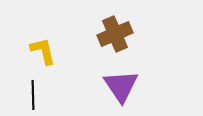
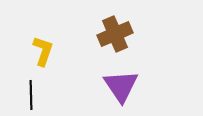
yellow L-shape: rotated 32 degrees clockwise
black line: moved 2 px left
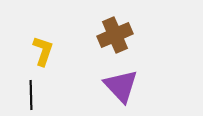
brown cross: moved 1 px down
purple triangle: rotated 9 degrees counterclockwise
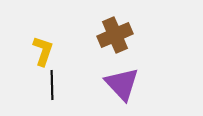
purple triangle: moved 1 px right, 2 px up
black line: moved 21 px right, 10 px up
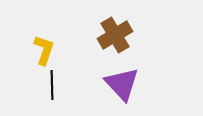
brown cross: rotated 8 degrees counterclockwise
yellow L-shape: moved 1 px right, 1 px up
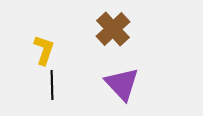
brown cross: moved 2 px left, 6 px up; rotated 12 degrees counterclockwise
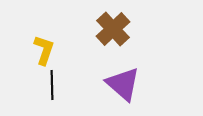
purple triangle: moved 1 px right; rotated 6 degrees counterclockwise
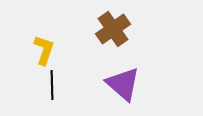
brown cross: rotated 8 degrees clockwise
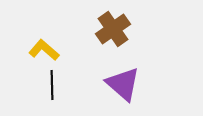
yellow L-shape: rotated 68 degrees counterclockwise
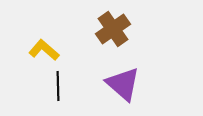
black line: moved 6 px right, 1 px down
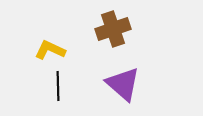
brown cross: rotated 16 degrees clockwise
yellow L-shape: moved 6 px right; rotated 16 degrees counterclockwise
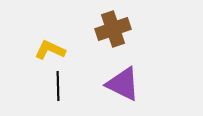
purple triangle: rotated 15 degrees counterclockwise
